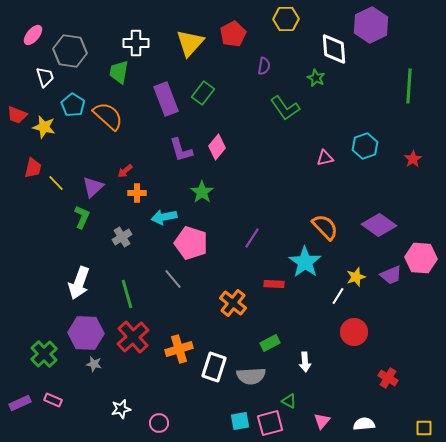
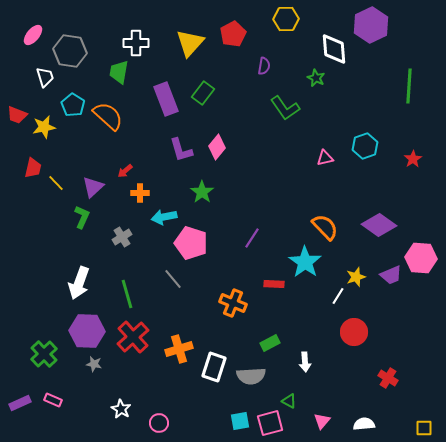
yellow star at (44, 127): rotated 25 degrees counterclockwise
orange cross at (137, 193): moved 3 px right
orange cross at (233, 303): rotated 16 degrees counterclockwise
purple hexagon at (86, 333): moved 1 px right, 2 px up
white star at (121, 409): rotated 30 degrees counterclockwise
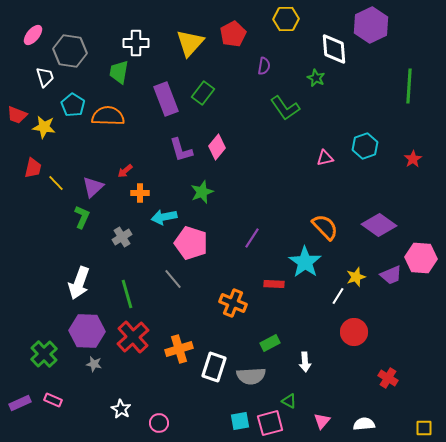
orange semicircle at (108, 116): rotated 40 degrees counterclockwise
yellow star at (44, 127): rotated 20 degrees clockwise
green star at (202, 192): rotated 15 degrees clockwise
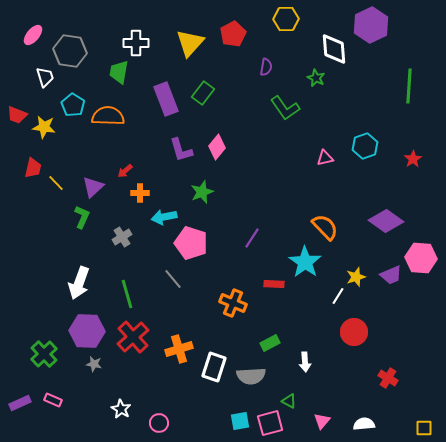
purple semicircle at (264, 66): moved 2 px right, 1 px down
purple diamond at (379, 225): moved 7 px right, 4 px up
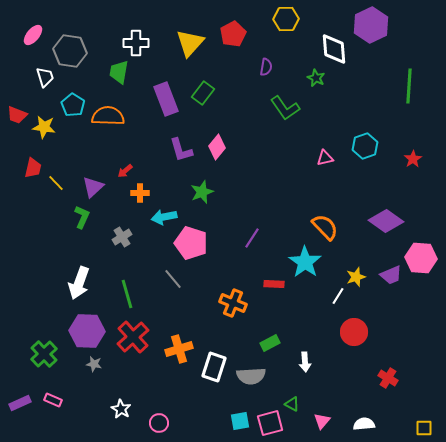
green triangle at (289, 401): moved 3 px right, 3 px down
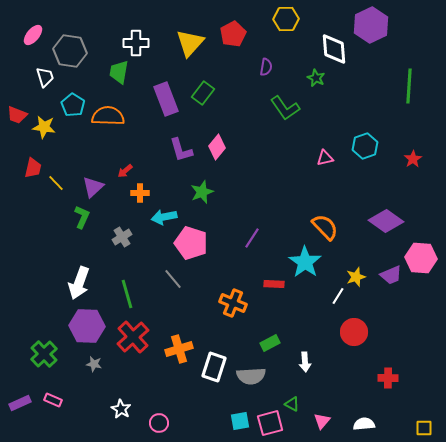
purple hexagon at (87, 331): moved 5 px up
red cross at (388, 378): rotated 30 degrees counterclockwise
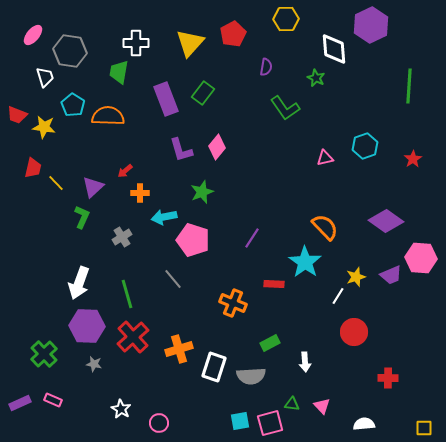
pink pentagon at (191, 243): moved 2 px right, 3 px up
green triangle at (292, 404): rotated 21 degrees counterclockwise
pink triangle at (322, 421): moved 15 px up; rotated 24 degrees counterclockwise
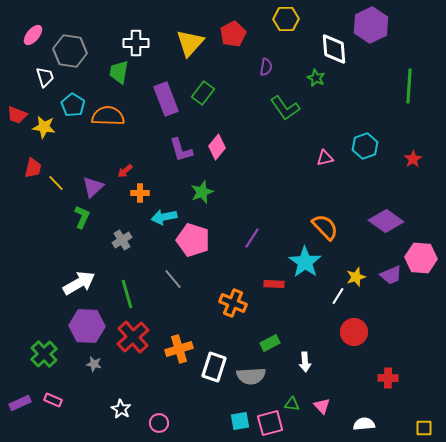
gray cross at (122, 237): moved 3 px down
white arrow at (79, 283): rotated 140 degrees counterclockwise
